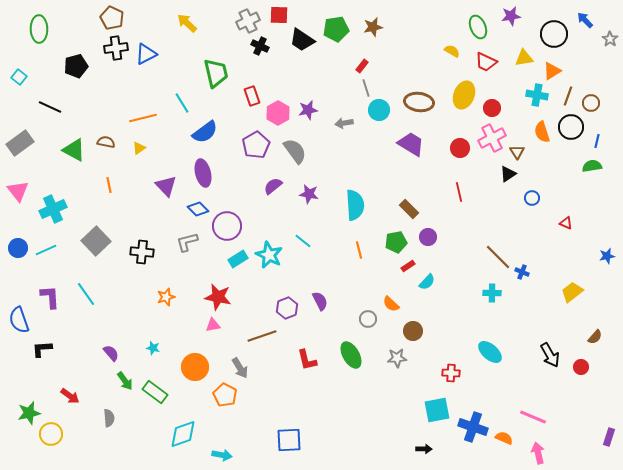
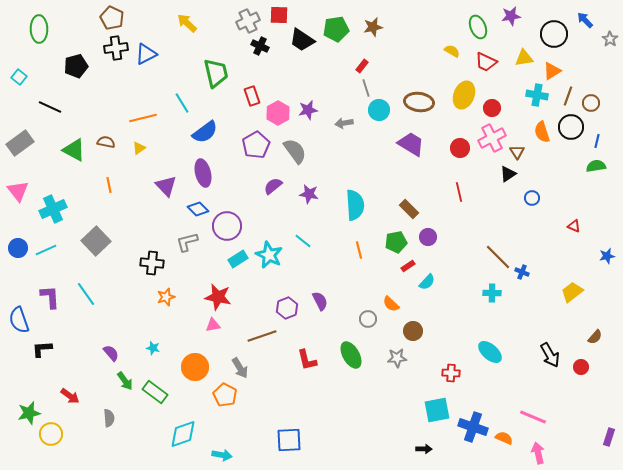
green semicircle at (592, 166): moved 4 px right
red triangle at (566, 223): moved 8 px right, 3 px down
black cross at (142, 252): moved 10 px right, 11 px down
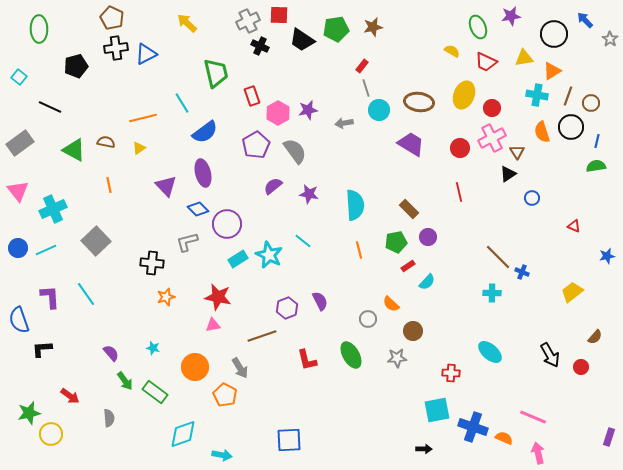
purple circle at (227, 226): moved 2 px up
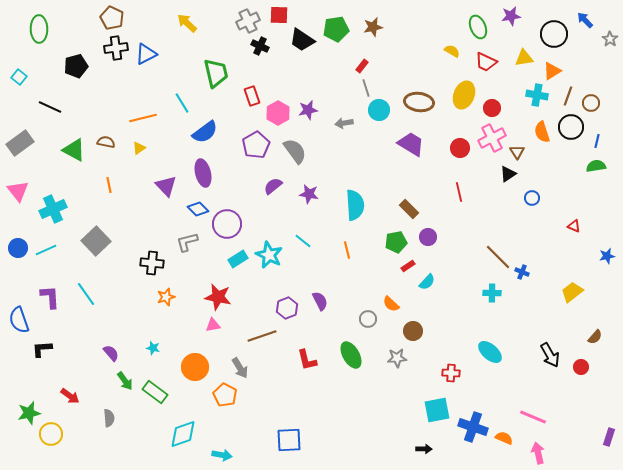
orange line at (359, 250): moved 12 px left
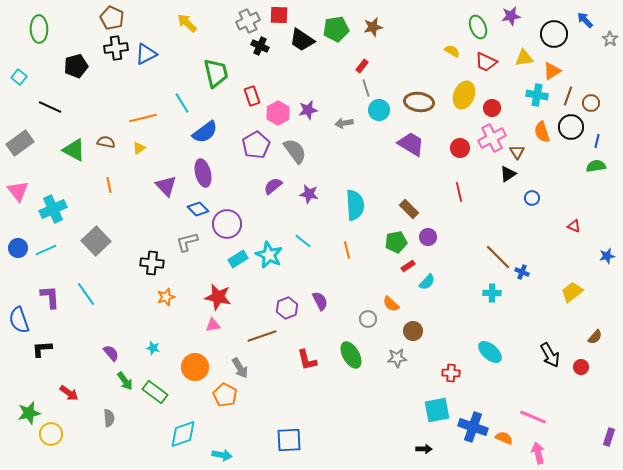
red arrow at (70, 396): moved 1 px left, 3 px up
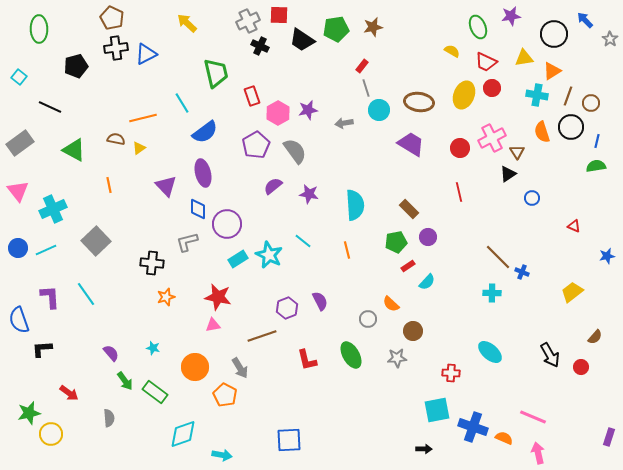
red circle at (492, 108): moved 20 px up
brown semicircle at (106, 142): moved 10 px right, 3 px up
blue diamond at (198, 209): rotated 45 degrees clockwise
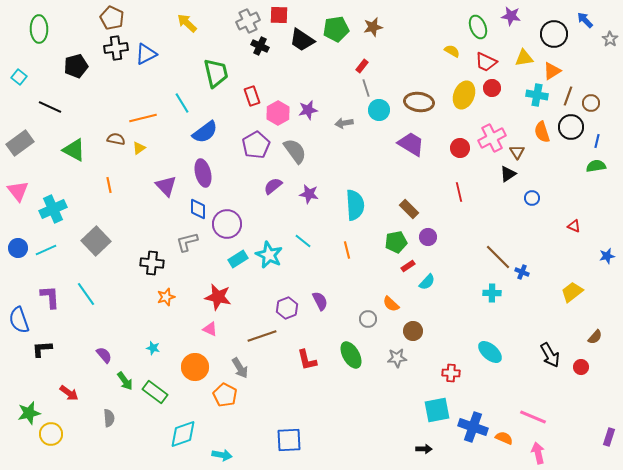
purple star at (511, 16): rotated 18 degrees clockwise
pink triangle at (213, 325): moved 3 px left, 4 px down; rotated 35 degrees clockwise
purple semicircle at (111, 353): moved 7 px left, 2 px down
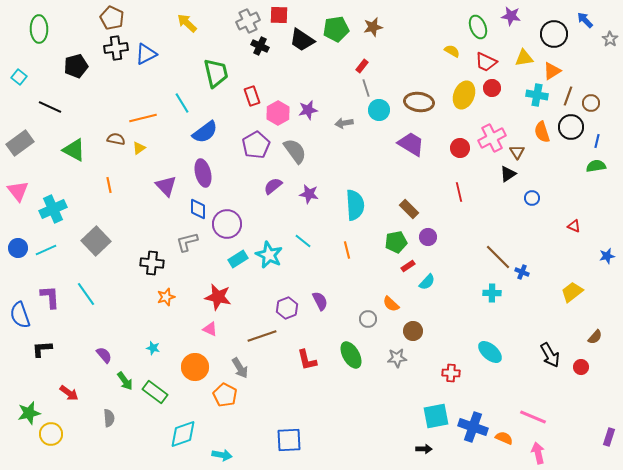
blue semicircle at (19, 320): moved 1 px right, 5 px up
cyan square at (437, 410): moved 1 px left, 6 px down
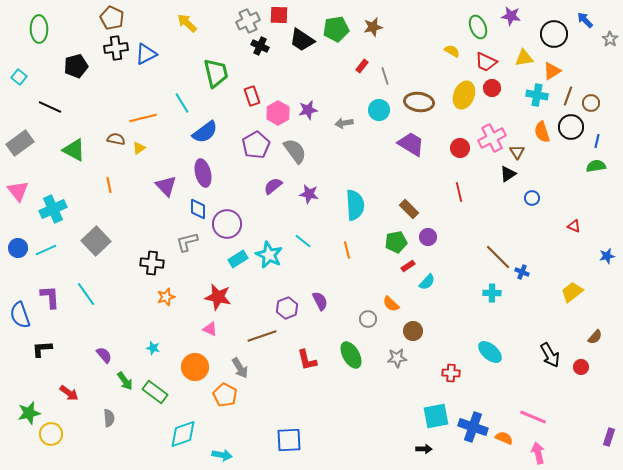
gray line at (366, 88): moved 19 px right, 12 px up
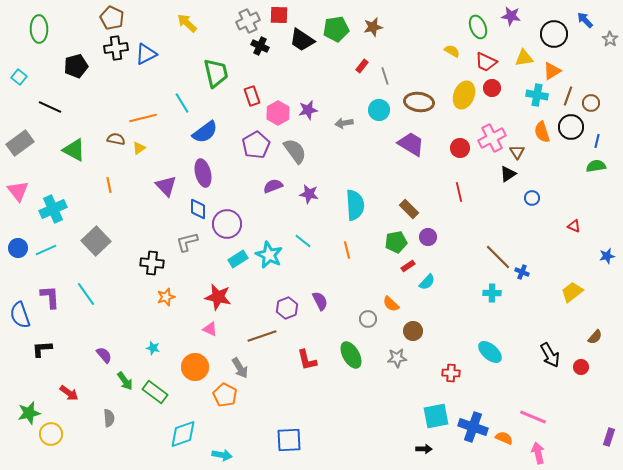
purple semicircle at (273, 186): rotated 18 degrees clockwise
